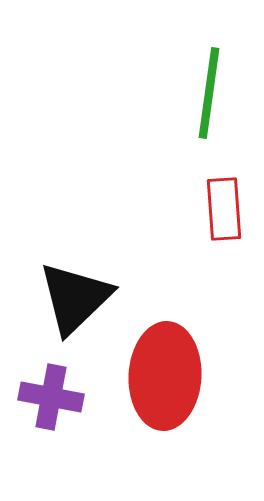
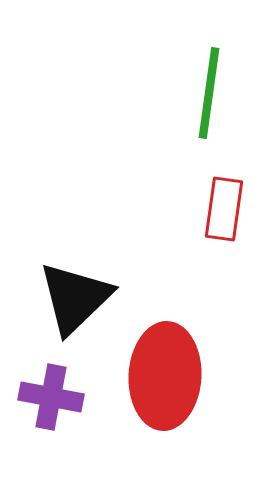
red rectangle: rotated 12 degrees clockwise
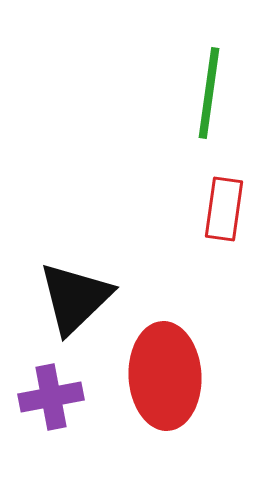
red ellipse: rotated 6 degrees counterclockwise
purple cross: rotated 22 degrees counterclockwise
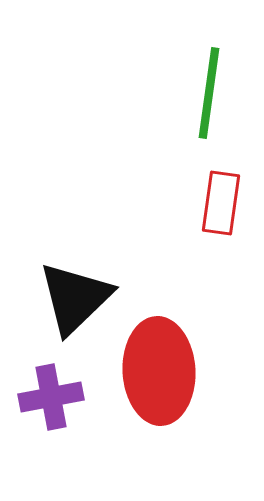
red rectangle: moved 3 px left, 6 px up
red ellipse: moved 6 px left, 5 px up
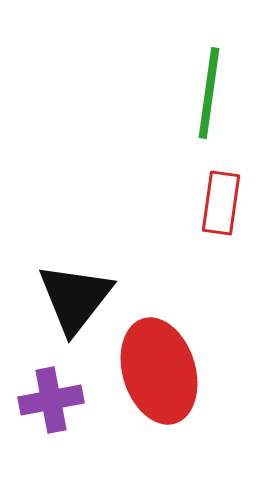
black triangle: rotated 8 degrees counterclockwise
red ellipse: rotated 14 degrees counterclockwise
purple cross: moved 3 px down
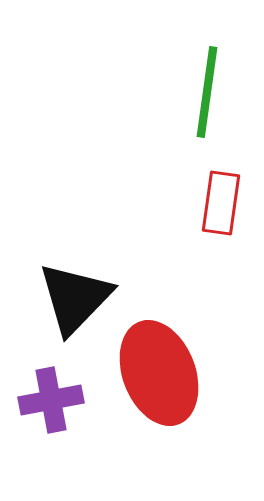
green line: moved 2 px left, 1 px up
black triangle: rotated 6 degrees clockwise
red ellipse: moved 2 px down; rotated 4 degrees counterclockwise
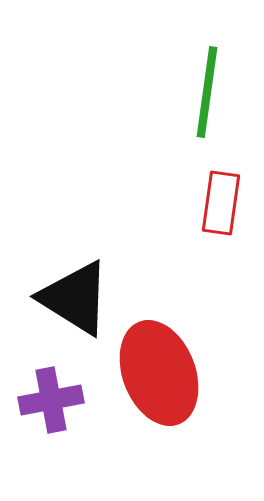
black triangle: rotated 42 degrees counterclockwise
